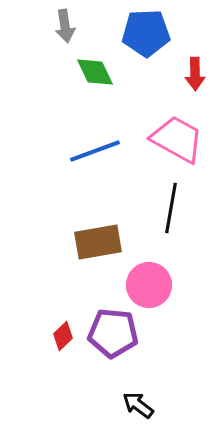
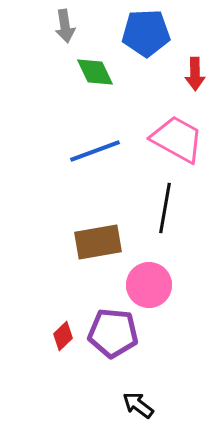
black line: moved 6 px left
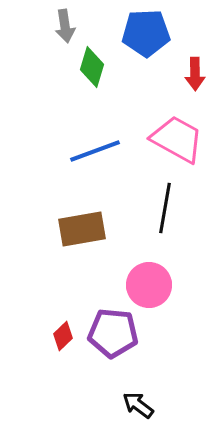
green diamond: moved 3 px left, 5 px up; rotated 42 degrees clockwise
brown rectangle: moved 16 px left, 13 px up
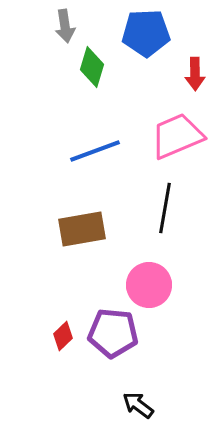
pink trapezoid: moved 3 px up; rotated 52 degrees counterclockwise
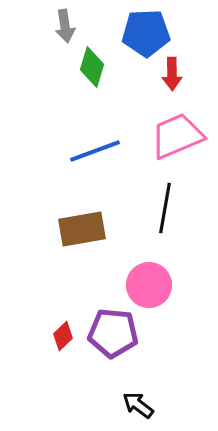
red arrow: moved 23 px left
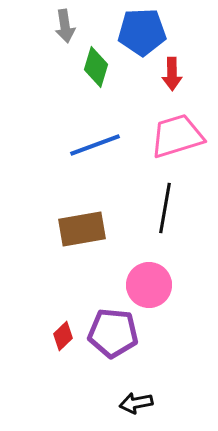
blue pentagon: moved 4 px left, 1 px up
green diamond: moved 4 px right
pink trapezoid: rotated 6 degrees clockwise
blue line: moved 6 px up
black arrow: moved 2 px left, 2 px up; rotated 48 degrees counterclockwise
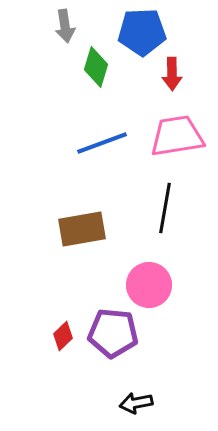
pink trapezoid: rotated 8 degrees clockwise
blue line: moved 7 px right, 2 px up
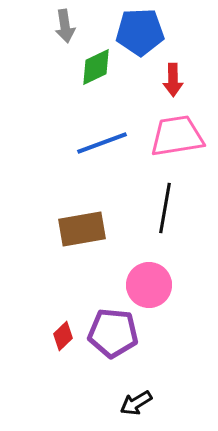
blue pentagon: moved 2 px left
green diamond: rotated 48 degrees clockwise
red arrow: moved 1 px right, 6 px down
black arrow: rotated 20 degrees counterclockwise
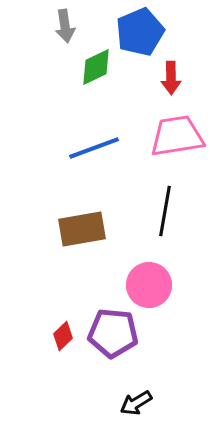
blue pentagon: rotated 21 degrees counterclockwise
red arrow: moved 2 px left, 2 px up
blue line: moved 8 px left, 5 px down
black line: moved 3 px down
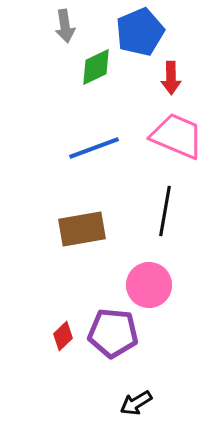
pink trapezoid: rotated 32 degrees clockwise
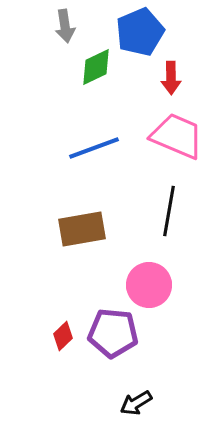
black line: moved 4 px right
